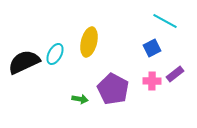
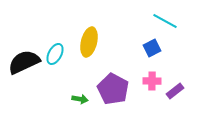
purple rectangle: moved 17 px down
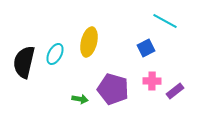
blue square: moved 6 px left
black semicircle: rotated 52 degrees counterclockwise
purple pentagon: rotated 12 degrees counterclockwise
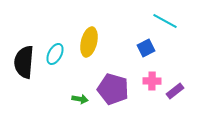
black semicircle: rotated 8 degrees counterclockwise
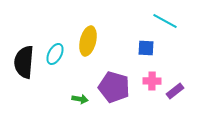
yellow ellipse: moved 1 px left, 1 px up
blue square: rotated 30 degrees clockwise
purple pentagon: moved 1 px right, 2 px up
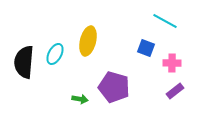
blue square: rotated 18 degrees clockwise
pink cross: moved 20 px right, 18 px up
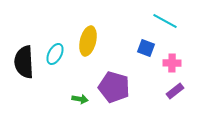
black semicircle: rotated 8 degrees counterclockwise
